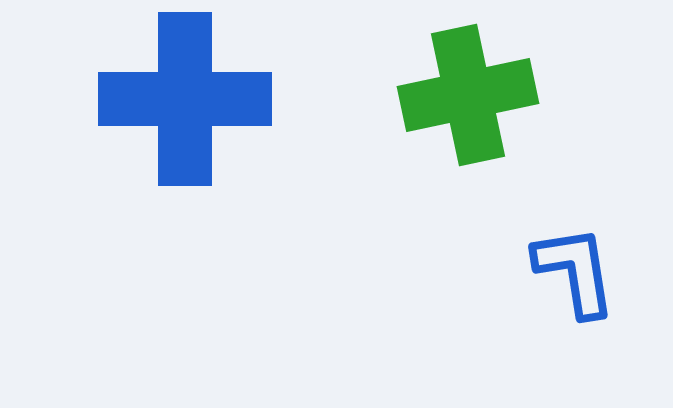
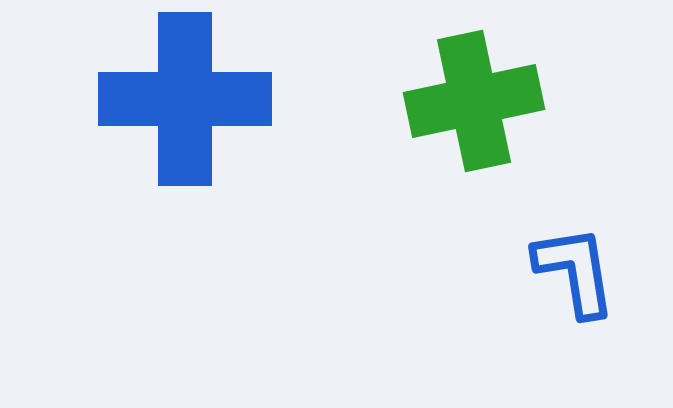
green cross: moved 6 px right, 6 px down
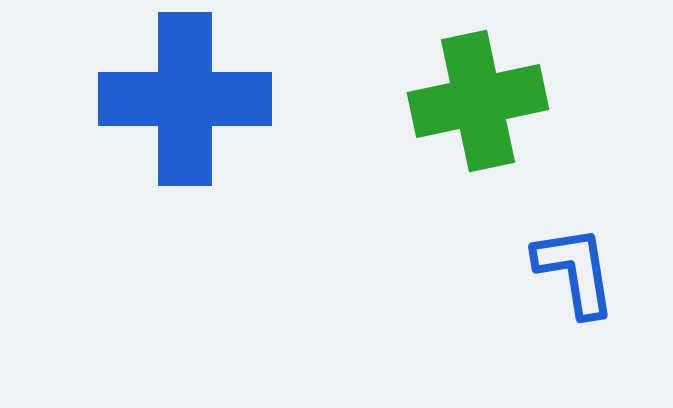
green cross: moved 4 px right
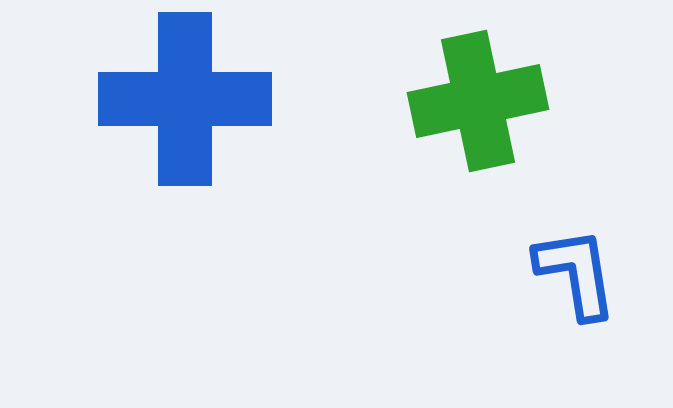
blue L-shape: moved 1 px right, 2 px down
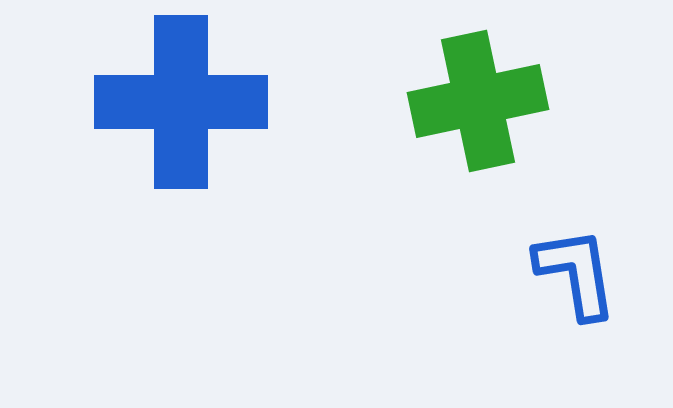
blue cross: moved 4 px left, 3 px down
